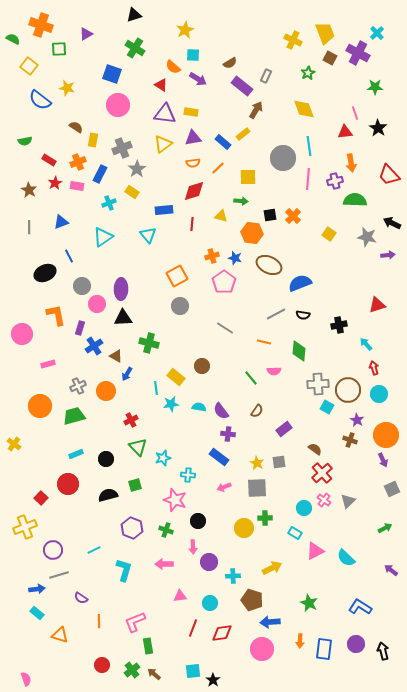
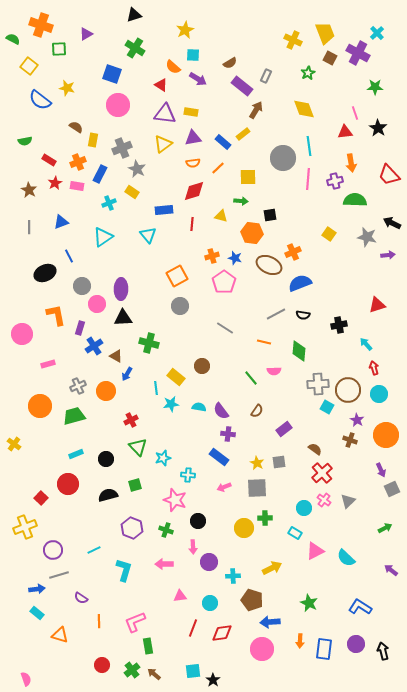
gray star at (137, 169): rotated 12 degrees counterclockwise
orange cross at (293, 216): moved 36 px down; rotated 21 degrees clockwise
purple arrow at (383, 460): moved 2 px left, 10 px down
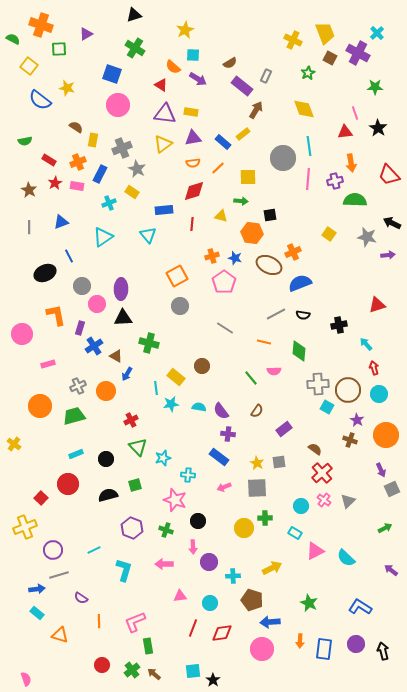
cyan circle at (304, 508): moved 3 px left, 2 px up
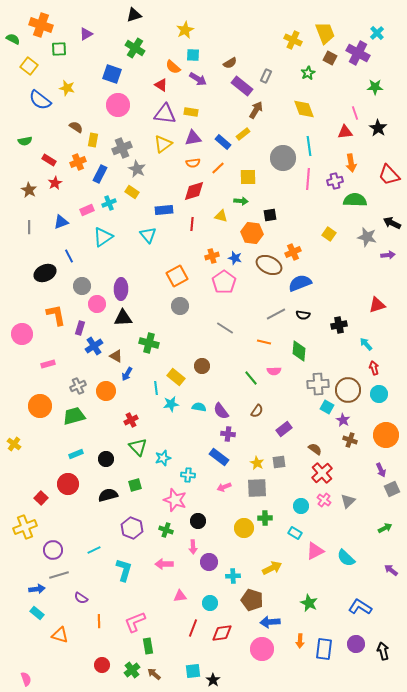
pink rectangle at (77, 186): moved 10 px right, 24 px down; rotated 32 degrees counterclockwise
purple star at (357, 420): moved 14 px left
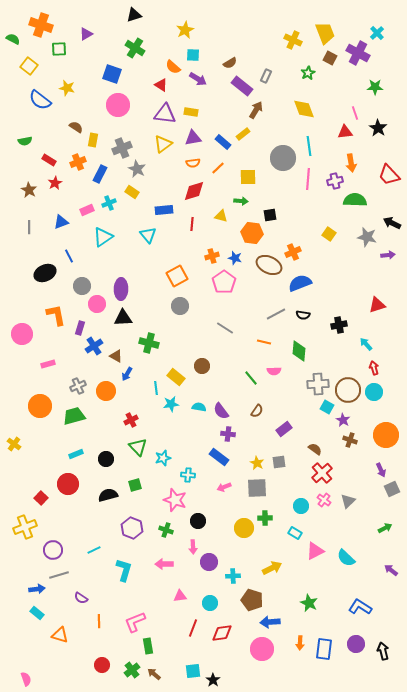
cyan circle at (379, 394): moved 5 px left, 2 px up
orange arrow at (300, 641): moved 2 px down
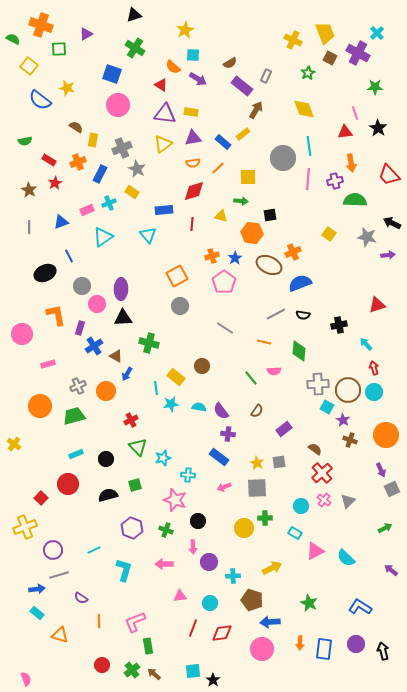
blue star at (235, 258): rotated 24 degrees clockwise
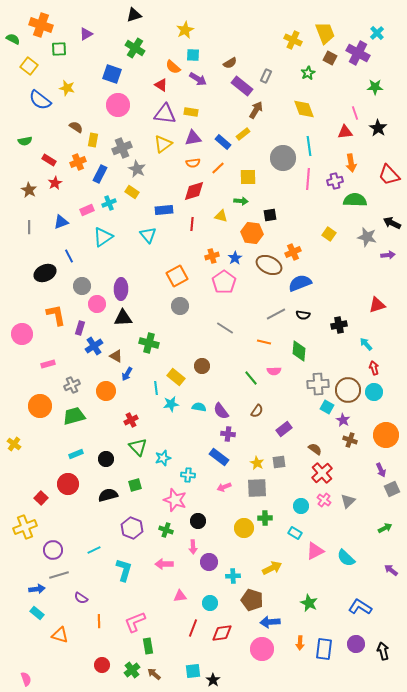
gray cross at (78, 386): moved 6 px left, 1 px up
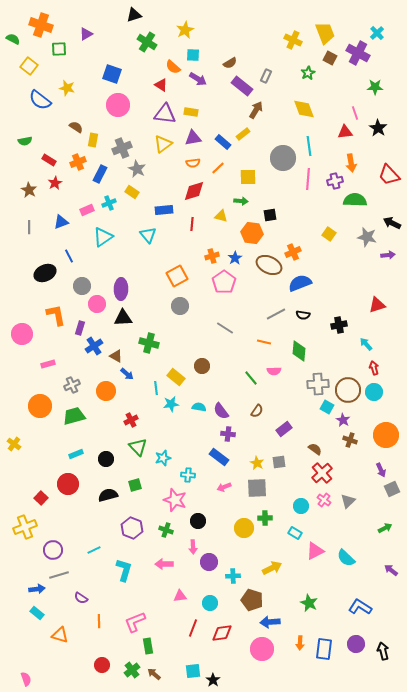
green cross at (135, 48): moved 12 px right, 6 px up
blue arrow at (127, 374): rotated 80 degrees counterclockwise
